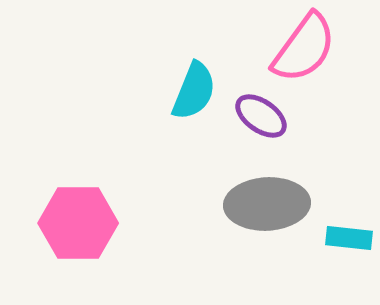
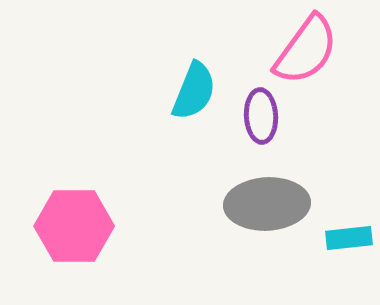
pink semicircle: moved 2 px right, 2 px down
purple ellipse: rotated 52 degrees clockwise
pink hexagon: moved 4 px left, 3 px down
cyan rectangle: rotated 12 degrees counterclockwise
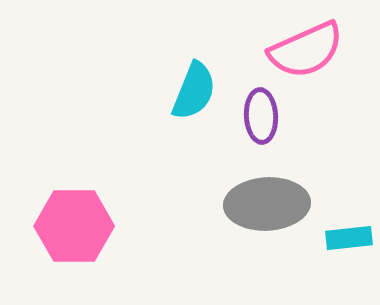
pink semicircle: rotated 30 degrees clockwise
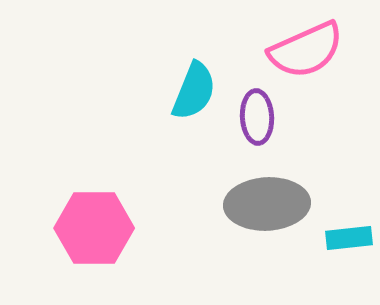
purple ellipse: moved 4 px left, 1 px down
pink hexagon: moved 20 px right, 2 px down
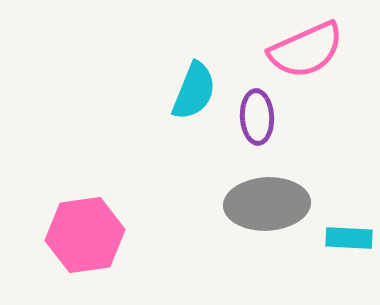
pink hexagon: moved 9 px left, 7 px down; rotated 8 degrees counterclockwise
cyan rectangle: rotated 9 degrees clockwise
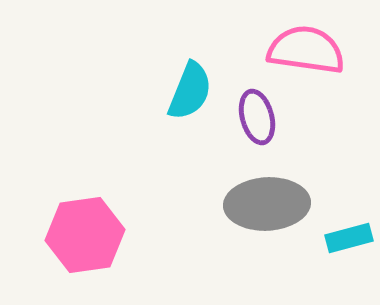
pink semicircle: rotated 148 degrees counterclockwise
cyan semicircle: moved 4 px left
purple ellipse: rotated 12 degrees counterclockwise
cyan rectangle: rotated 18 degrees counterclockwise
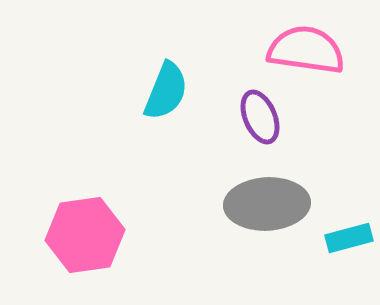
cyan semicircle: moved 24 px left
purple ellipse: moved 3 px right; rotated 8 degrees counterclockwise
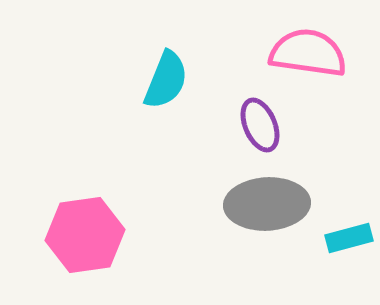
pink semicircle: moved 2 px right, 3 px down
cyan semicircle: moved 11 px up
purple ellipse: moved 8 px down
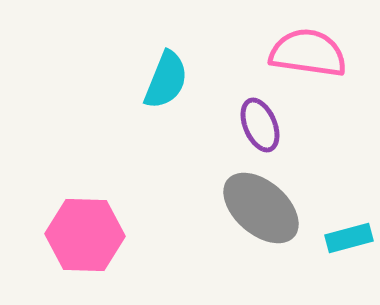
gray ellipse: moved 6 px left, 4 px down; rotated 44 degrees clockwise
pink hexagon: rotated 10 degrees clockwise
